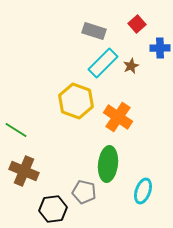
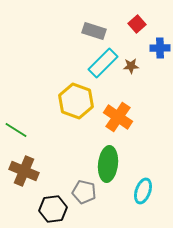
brown star: rotated 21 degrees clockwise
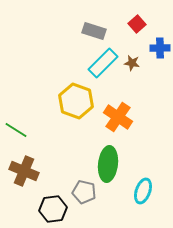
brown star: moved 1 px right, 3 px up; rotated 14 degrees clockwise
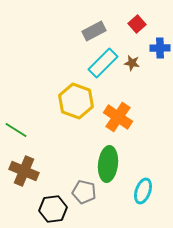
gray rectangle: rotated 45 degrees counterclockwise
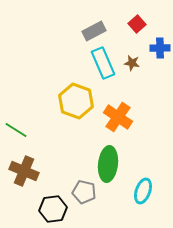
cyan rectangle: rotated 68 degrees counterclockwise
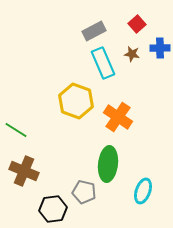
brown star: moved 9 px up
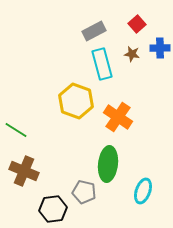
cyan rectangle: moved 1 px left, 1 px down; rotated 8 degrees clockwise
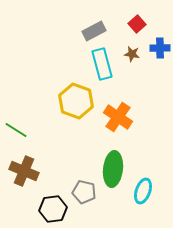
green ellipse: moved 5 px right, 5 px down
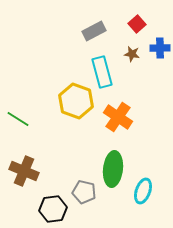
cyan rectangle: moved 8 px down
green line: moved 2 px right, 11 px up
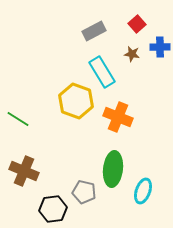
blue cross: moved 1 px up
cyan rectangle: rotated 16 degrees counterclockwise
orange cross: rotated 12 degrees counterclockwise
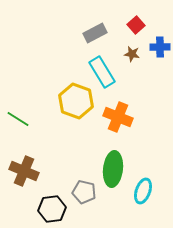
red square: moved 1 px left, 1 px down
gray rectangle: moved 1 px right, 2 px down
black hexagon: moved 1 px left
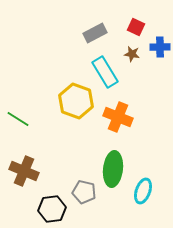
red square: moved 2 px down; rotated 24 degrees counterclockwise
cyan rectangle: moved 3 px right
